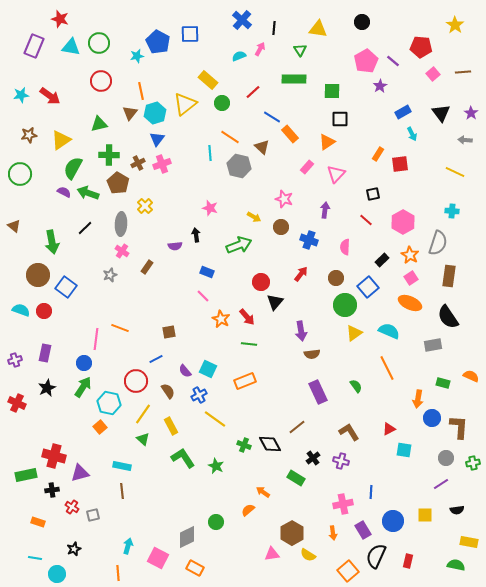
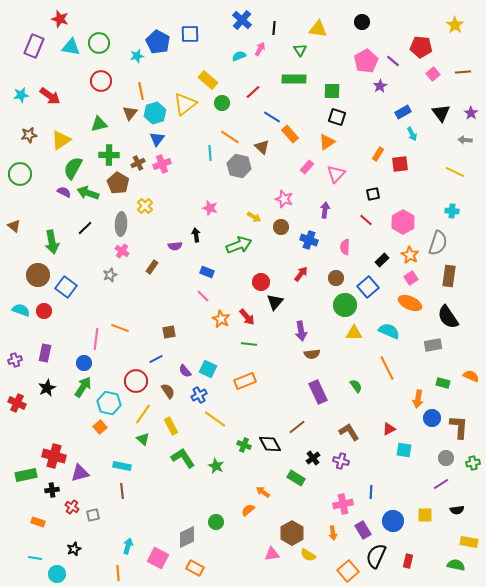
black square at (340, 119): moved 3 px left, 2 px up; rotated 18 degrees clockwise
brown rectangle at (147, 267): moved 5 px right
yellow triangle at (354, 333): rotated 36 degrees clockwise
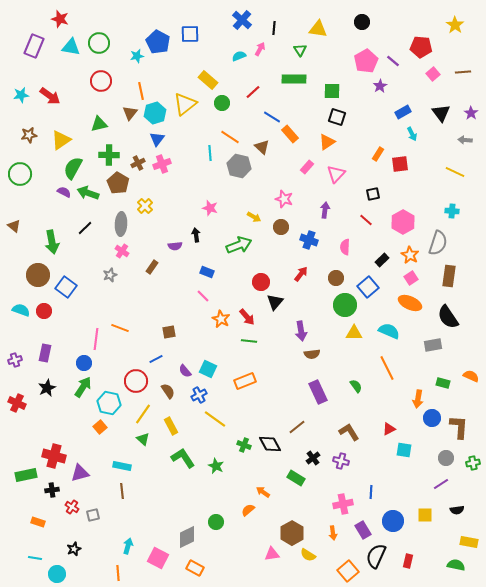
green line at (249, 344): moved 3 px up
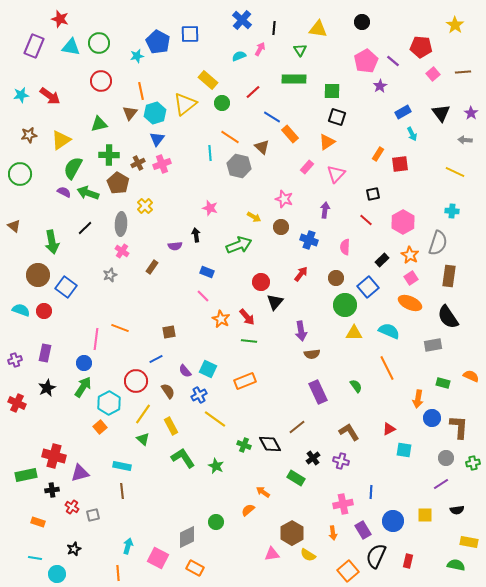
cyan hexagon at (109, 403): rotated 20 degrees clockwise
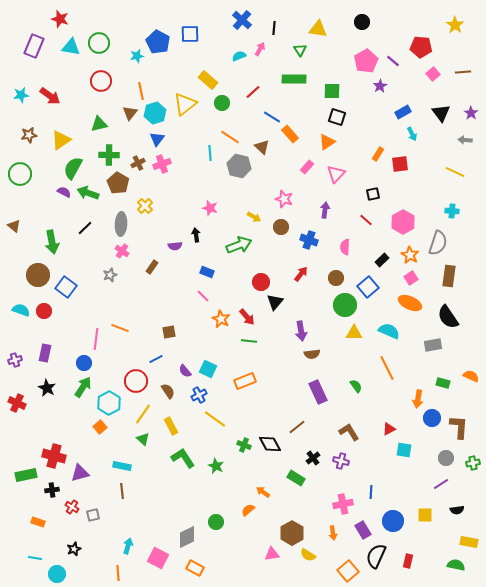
black star at (47, 388): rotated 18 degrees counterclockwise
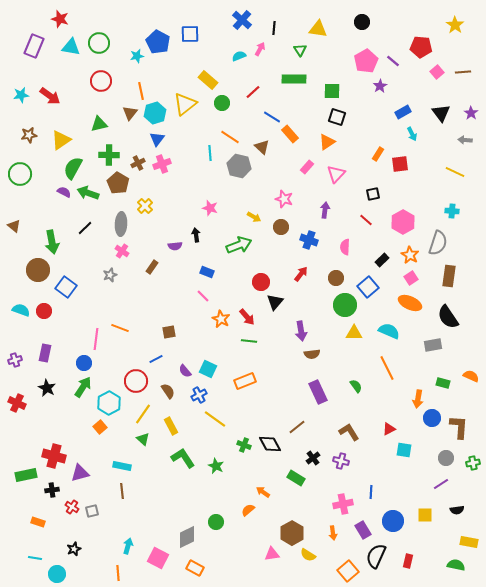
pink square at (433, 74): moved 4 px right, 2 px up
brown circle at (38, 275): moved 5 px up
gray square at (93, 515): moved 1 px left, 4 px up
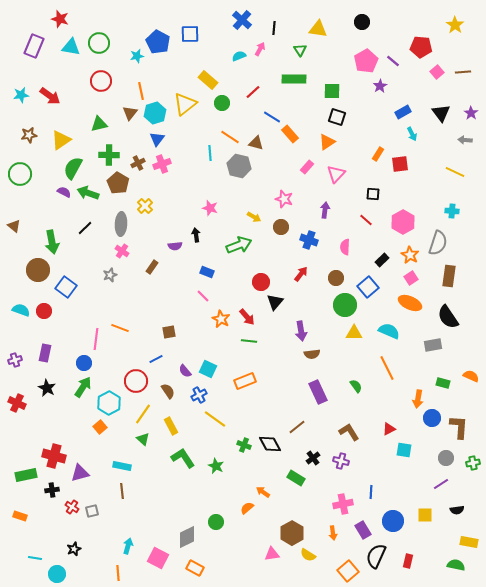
brown triangle at (262, 147): moved 6 px left, 4 px up; rotated 28 degrees counterclockwise
black square at (373, 194): rotated 16 degrees clockwise
orange semicircle at (248, 510): moved 1 px left, 2 px up
orange rectangle at (38, 522): moved 18 px left, 6 px up
